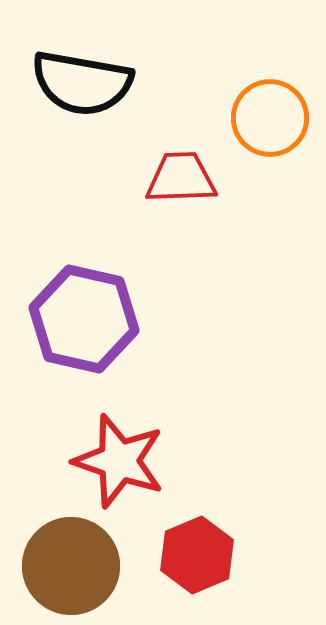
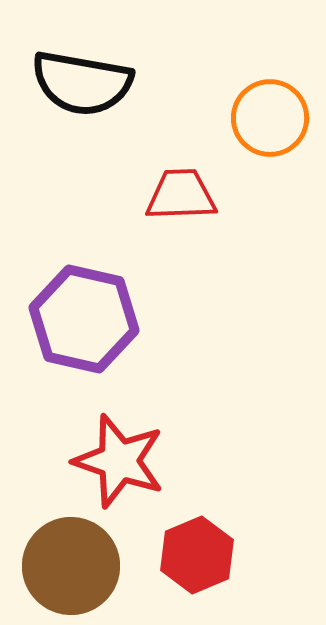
red trapezoid: moved 17 px down
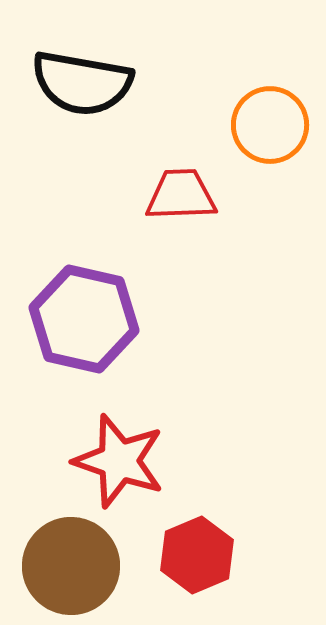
orange circle: moved 7 px down
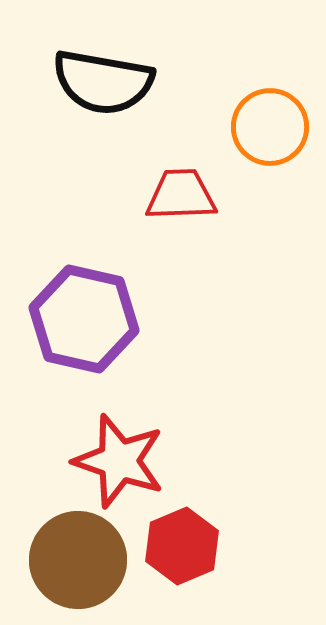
black semicircle: moved 21 px right, 1 px up
orange circle: moved 2 px down
red hexagon: moved 15 px left, 9 px up
brown circle: moved 7 px right, 6 px up
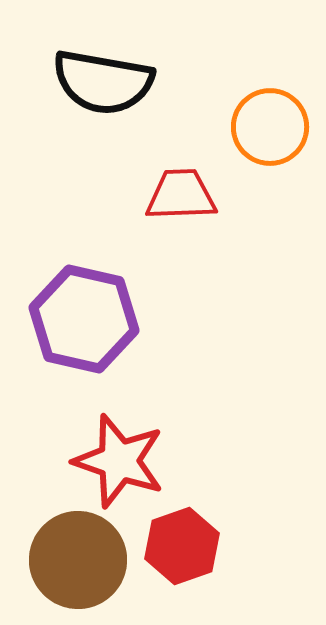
red hexagon: rotated 4 degrees clockwise
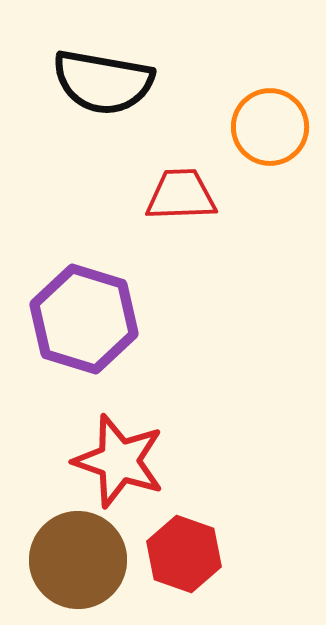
purple hexagon: rotated 4 degrees clockwise
red hexagon: moved 2 px right, 8 px down; rotated 22 degrees counterclockwise
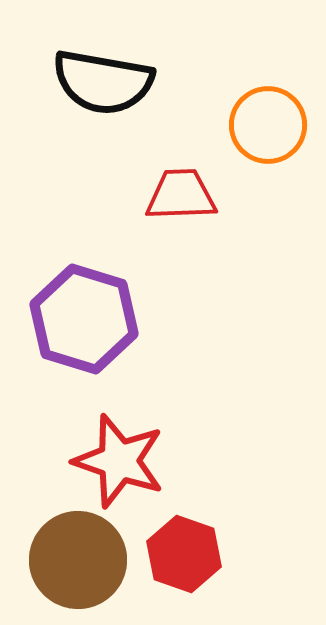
orange circle: moved 2 px left, 2 px up
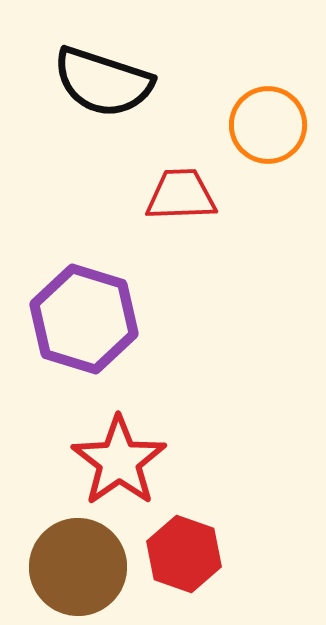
black semicircle: rotated 8 degrees clockwise
red star: rotated 18 degrees clockwise
brown circle: moved 7 px down
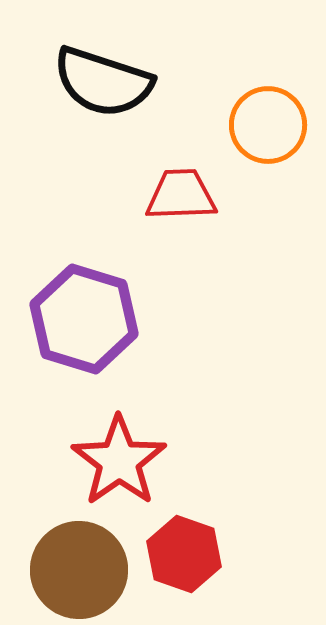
brown circle: moved 1 px right, 3 px down
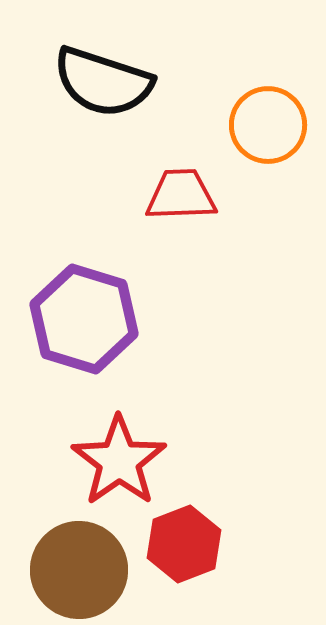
red hexagon: moved 10 px up; rotated 20 degrees clockwise
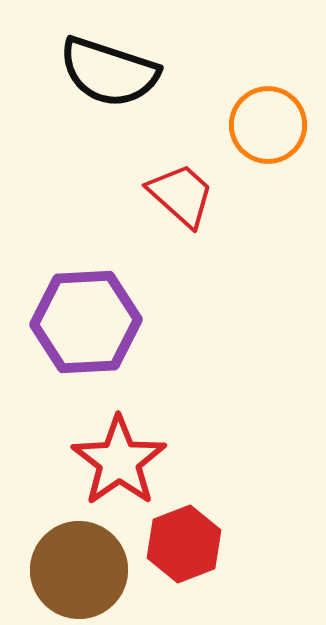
black semicircle: moved 6 px right, 10 px up
red trapezoid: rotated 44 degrees clockwise
purple hexagon: moved 2 px right, 3 px down; rotated 20 degrees counterclockwise
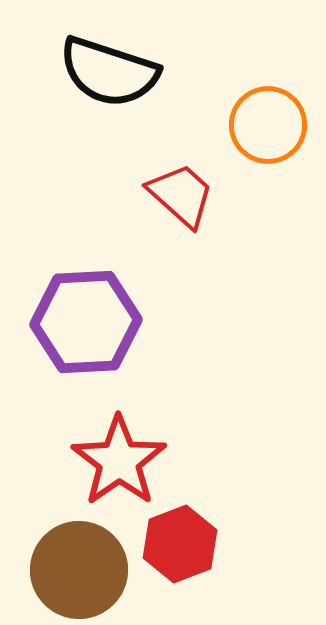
red hexagon: moved 4 px left
